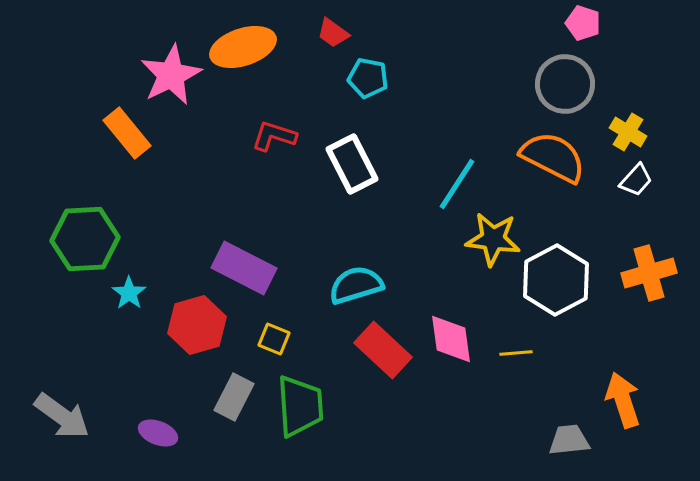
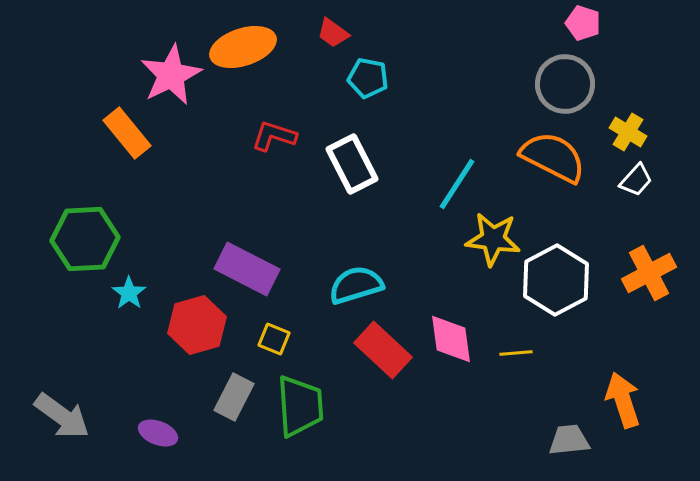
purple rectangle: moved 3 px right, 1 px down
orange cross: rotated 12 degrees counterclockwise
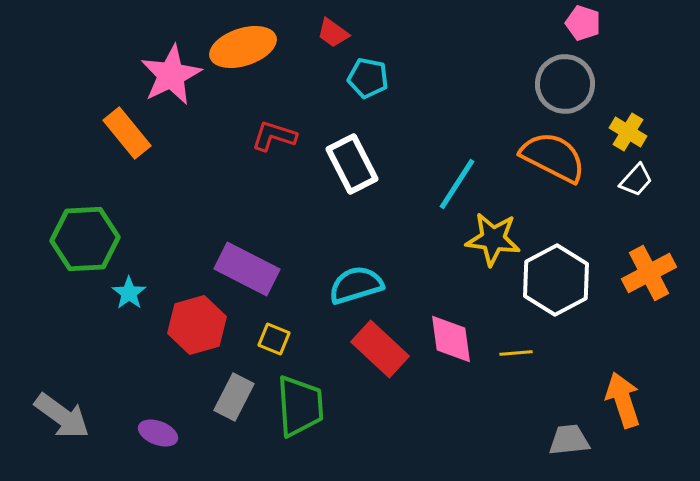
red rectangle: moved 3 px left, 1 px up
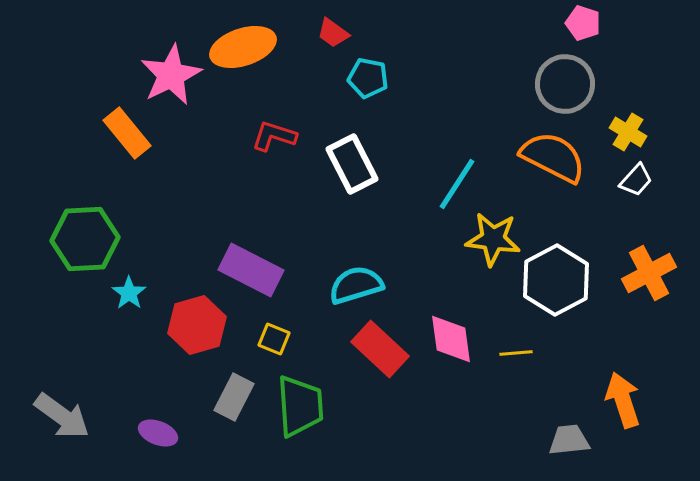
purple rectangle: moved 4 px right, 1 px down
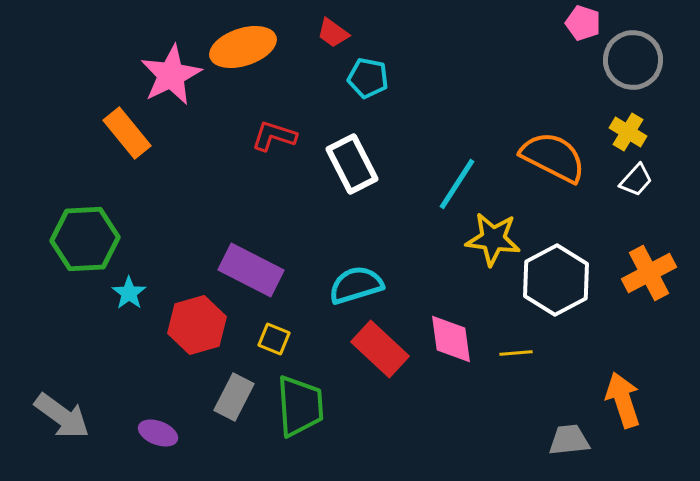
gray circle: moved 68 px right, 24 px up
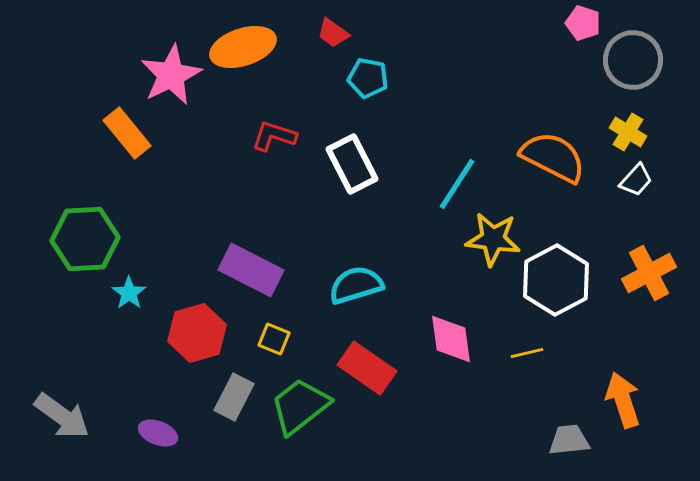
red hexagon: moved 8 px down
red rectangle: moved 13 px left, 19 px down; rotated 8 degrees counterclockwise
yellow line: moved 11 px right; rotated 8 degrees counterclockwise
green trapezoid: rotated 124 degrees counterclockwise
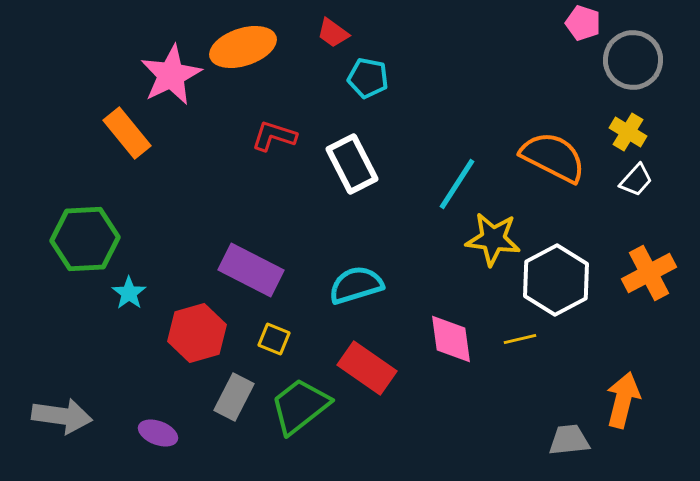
yellow line: moved 7 px left, 14 px up
orange arrow: rotated 32 degrees clockwise
gray arrow: rotated 28 degrees counterclockwise
